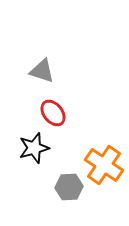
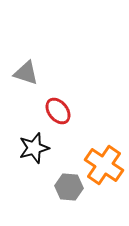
gray triangle: moved 16 px left, 2 px down
red ellipse: moved 5 px right, 2 px up
gray hexagon: rotated 8 degrees clockwise
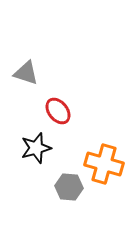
black star: moved 2 px right
orange cross: moved 1 px up; rotated 18 degrees counterclockwise
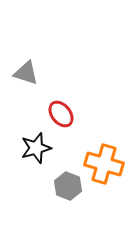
red ellipse: moved 3 px right, 3 px down
gray hexagon: moved 1 px left, 1 px up; rotated 16 degrees clockwise
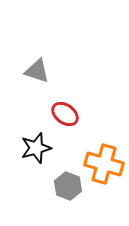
gray triangle: moved 11 px right, 2 px up
red ellipse: moved 4 px right; rotated 16 degrees counterclockwise
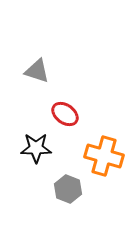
black star: rotated 16 degrees clockwise
orange cross: moved 8 px up
gray hexagon: moved 3 px down
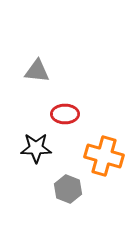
gray triangle: rotated 12 degrees counterclockwise
red ellipse: rotated 36 degrees counterclockwise
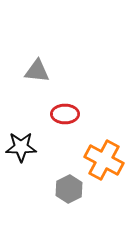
black star: moved 15 px left, 1 px up
orange cross: moved 4 px down; rotated 12 degrees clockwise
gray hexagon: moved 1 px right; rotated 12 degrees clockwise
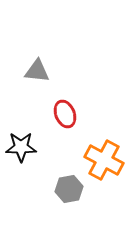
red ellipse: rotated 68 degrees clockwise
gray hexagon: rotated 16 degrees clockwise
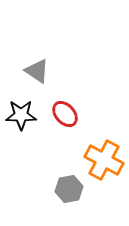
gray triangle: rotated 28 degrees clockwise
red ellipse: rotated 20 degrees counterclockwise
black star: moved 32 px up
